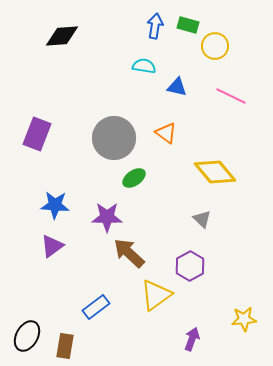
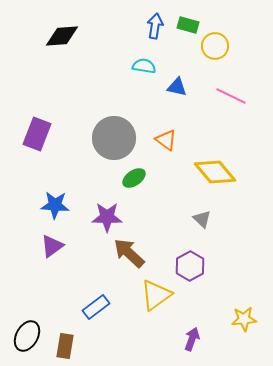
orange triangle: moved 7 px down
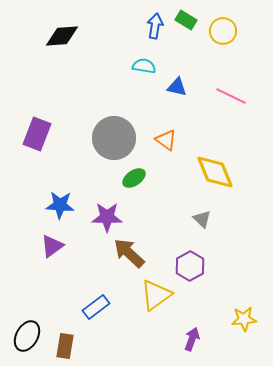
green rectangle: moved 2 px left, 5 px up; rotated 15 degrees clockwise
yellow circle: moved 8 px right, 15 px up
yellow diamond: rotated 18 degrees clockwise
blue star: moved 5 px right
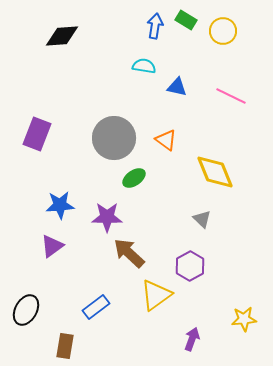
blue star: rotated 8 degrees counterclockwise
black ellipse: moved 1 px left, 26 px up
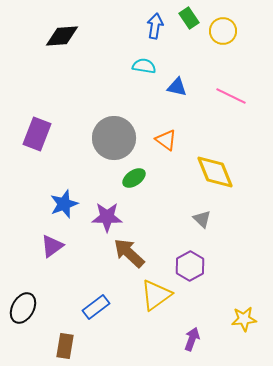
green rectangle: moved 3 px right, 2 px up; rotated 25 degrees clockwise
blue star: moved 4 px right, 1 px up; rotated 16 degrees counterclockwise
black ellipse: moved 3 px left, 2 px up
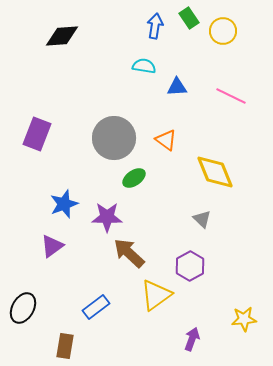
blue triangle: rotated 15 degrees counterclockwise
